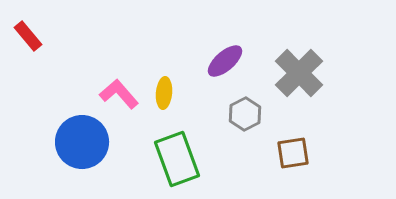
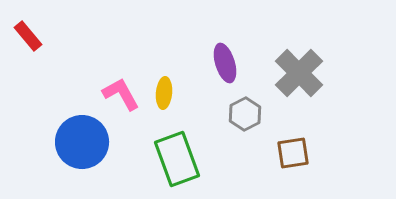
purple ellipse: moved 2 px down; rotated 66 degrees counterclockwise
pink L-shape: moved 2 px right; rotated 12 degrees clockwise
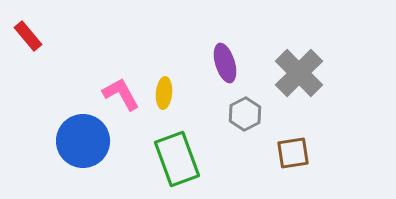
blue circle: moved 1 px right, 1 px up
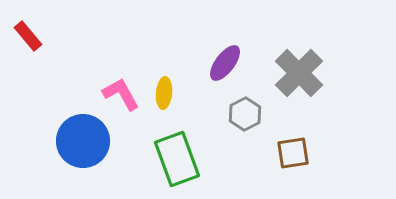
purple ellipse: rotated 54 degrees clockwise
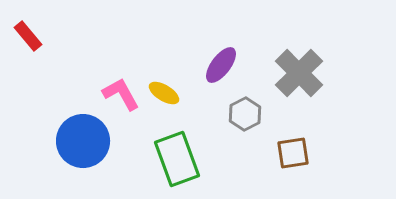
purple ellipse: moved 4 px left, 2 px down
yellow ellipse: rotated 64 degrees counterclockwise
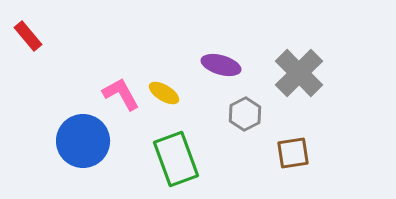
purple ellipse: rotated 69 degrees clockwise
green rectangle: moved 1 px left
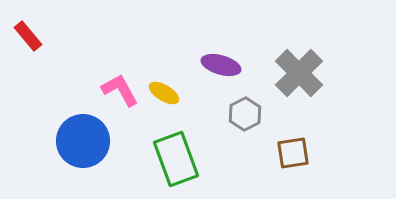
pink L-shape: moved 1 px left, 4 px up
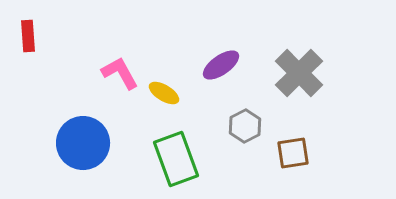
red rectangle: rotated 36 degrees clockwise
purple ellipse: rotated 51 degrees counterclockwise
pink L-shape: moved 17 px up
gray hexagon: moved 12 px down
blue circle: moved 2 px down
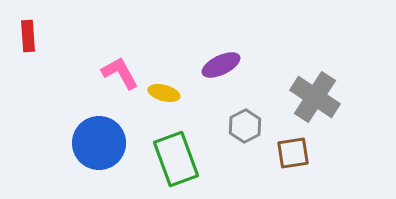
purple ellipse: rotated 9 degrees clockwise
gray cross: moved 16 px right, 24 px down; rotated 12 degrees counterclockwise
yellow ellipse: rotated 16 degrees counterclockwise
blue circle: moved 16 px right
